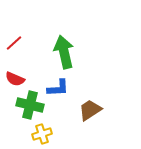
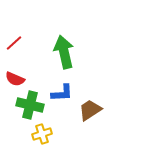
blue L-shape: moved 4 px right, 5 px down
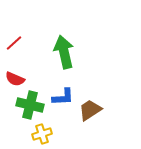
blue L-shape: moved 1 px right, 4 px down
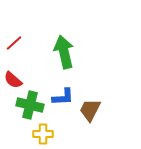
red semicircle: moved 2 px left, 1 px down; rotated 18 degrees clockwise
brown trapezoid: rotated 30 degrees counterclockwise
yellow cross: moved 1 px right; rotated 18 degrees clockwise
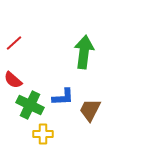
green arrow: moved 20 px right; rotated 20 degrees clockwise
green cross: rotated 12 degrees clockwise
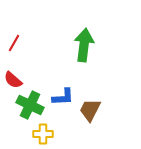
red line: rotated 18 degrees counterclockwise
green arrow: moved 7 px up
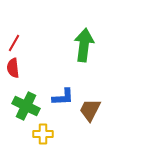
red semicircle: moved 12 px up; rotated 42 degrees clockwise
green cross: moved 4 px left, 1 px down
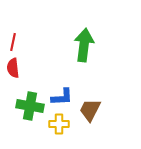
red line: moved 1 px left, 1 px up; rotated 18 degrees counterclockwise
blue L-shape: moved 1 px left
green cross: moved 4 px right; rotated 16 degrees counterclockwise
yellow cross: moved 16 px right, 10 px up
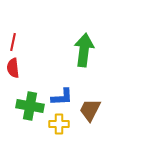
green arrow: moved 5 px down
